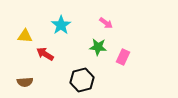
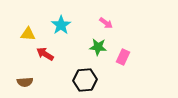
yellow triangle: moved 3 px right, 2 px up
black hexagon: moved 3 px right; rotated 10 degrees clockwise
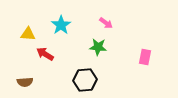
pink rectangle: moved 22 px right; rotated 14 degrees counterclockwise
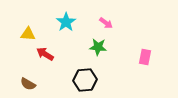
cyan star: moved 5 px right, 3 px up
brown semicircle: moved 3 px right, 2 px down; rotated 35 degrees clockwise
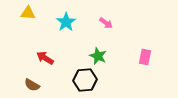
yellow triangle: moved 21 px up
green star: moved 9 px down; rotated 18 degrees clockwise
red arrow: moved 4 px down
brown semicircle: moved 4 px right, 1 px down
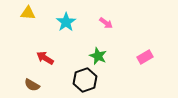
pink rectangle: rotated 49 degrees clockwise
black hexagon: rotated 15 degrees counterclockwise
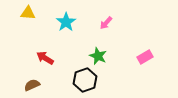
pink arrow: rotated 96 degrees clockwise
brown semicircle: rotated 126 degrees clockwise
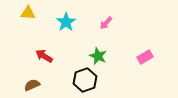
red arrow: moved 1 px left, 2 px up
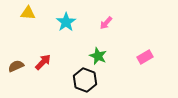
red arrow: moved 1 px left, 6 px down; rotated 102 degrees clockwise
black hexagon: rotated 20 degrees counterclockwise
brown semicircle: moved 16 px left, 19 px up
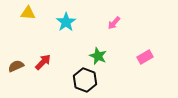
pink arrow: moved 8 px right
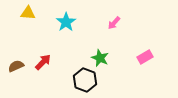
green star: moved 2 px right, 2 px down
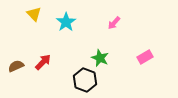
yellow triangle: moved 6 px right, 1 px down; rotated 42 degrees clockwise
